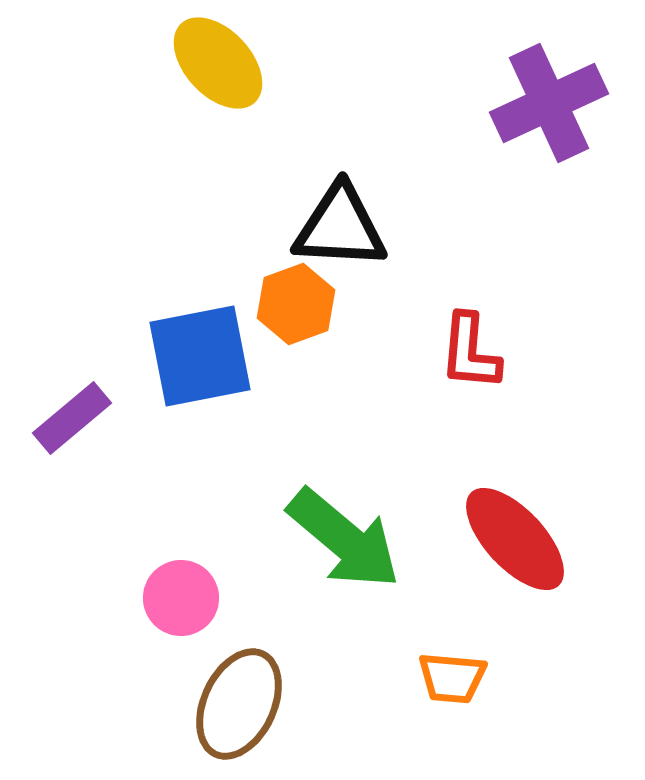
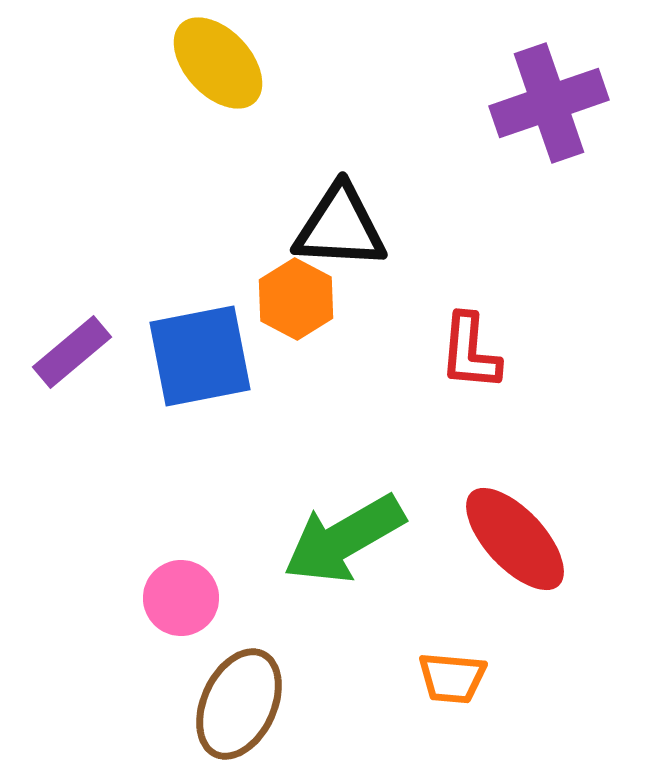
purple cross: rotated 6 degrees clockwise
orange hexagon: moved 5 px up; rotated 12 degrees counterclockwise
purple rectangle: moved 66 px up
green arrow: rotated 110 degrees clockwise
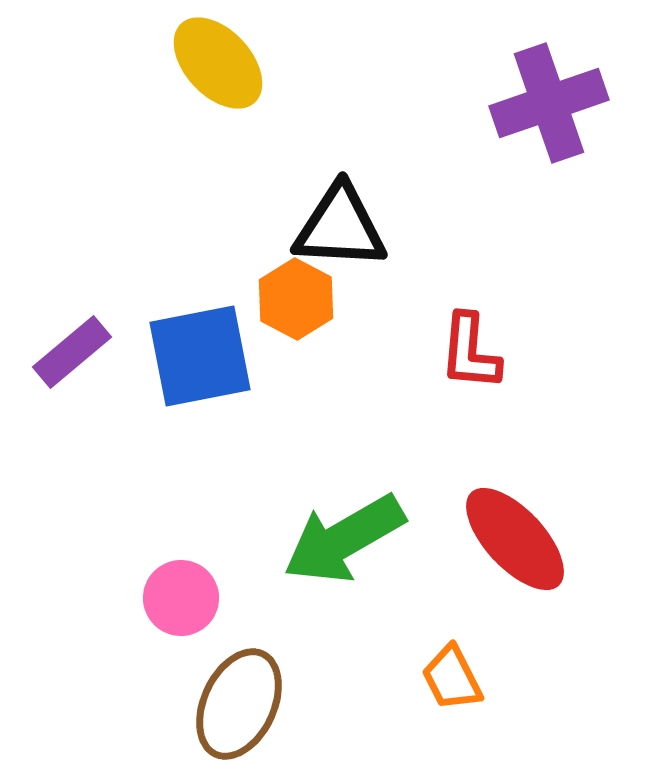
orange trapezoid: rotated 58 degrees clockwise
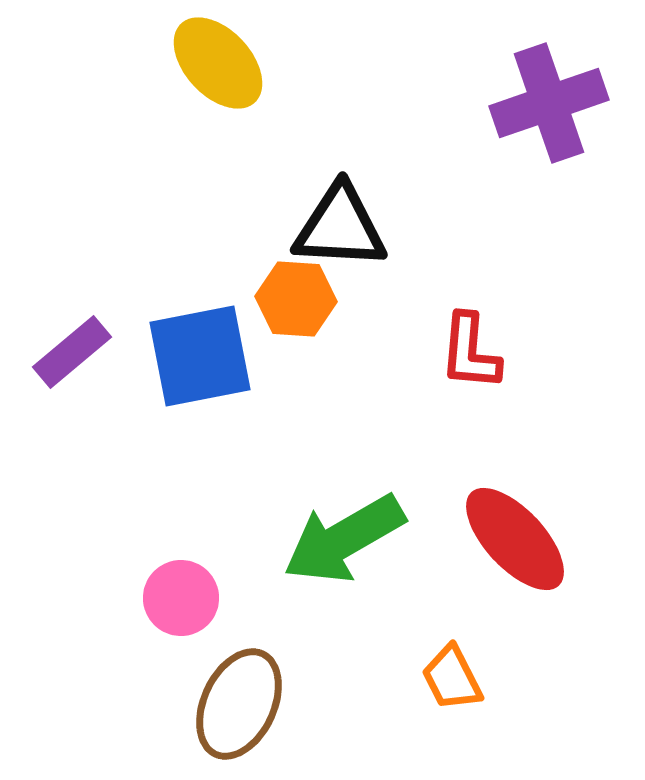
orange hexagon: rotated 24 degrees counterclockwise
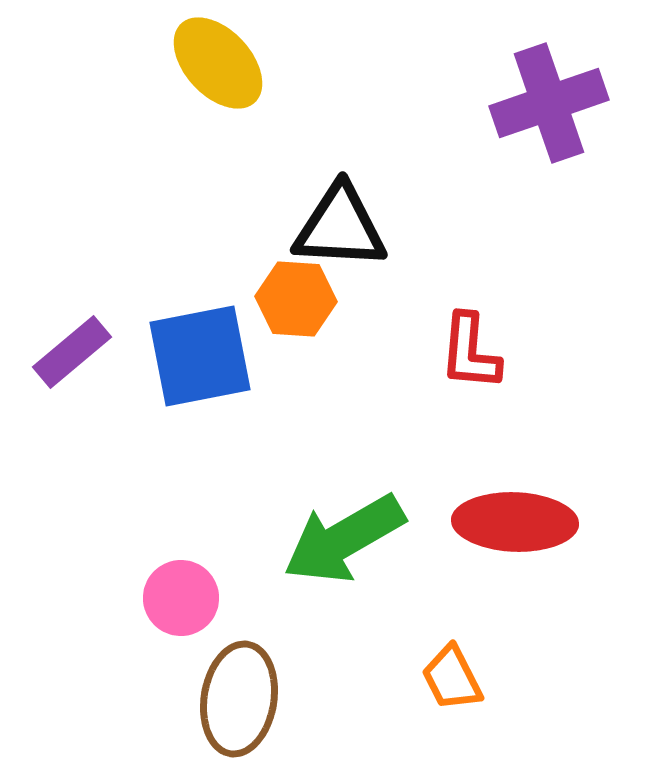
red ellipse: moved 17 px up; rotated 45 degrees counterclockwise
brown ellipse: moved 5 px up; rotated 16 degrees counterclockwise
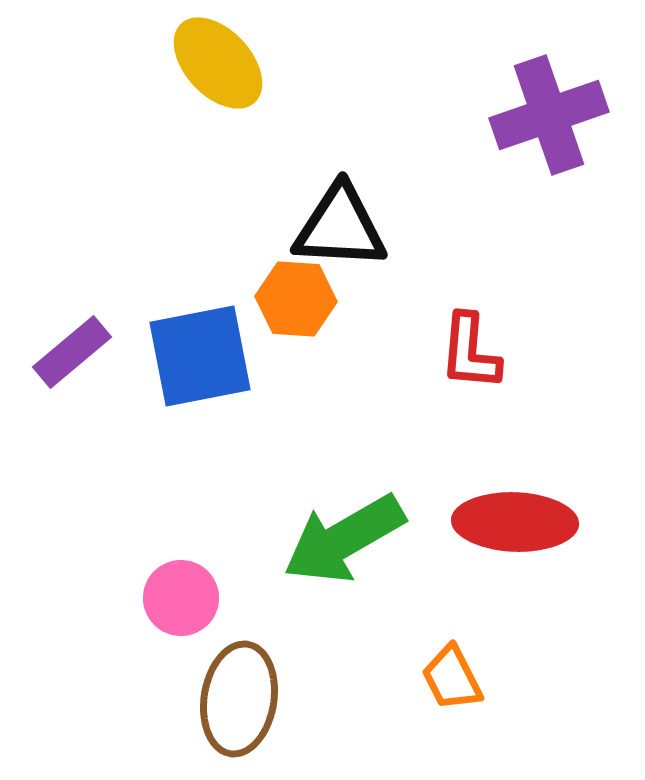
purple cross: moved 12 px down
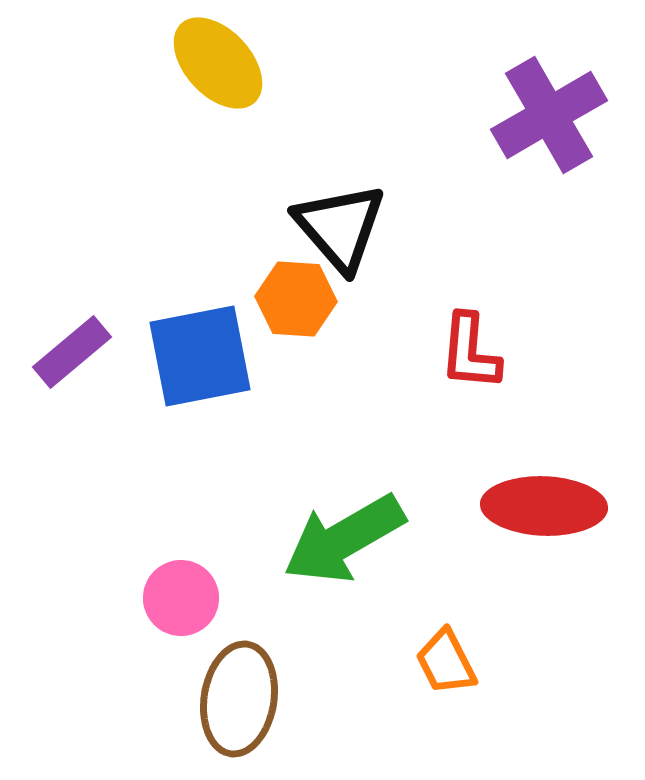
purple cross: rotated 11 degrees counterclockwise
black triangle: rotated 46 degrees clockwise
red ellipse: moved 29 px right, 16 px up
orange trapezoid: moved 6 px left, 16 px up
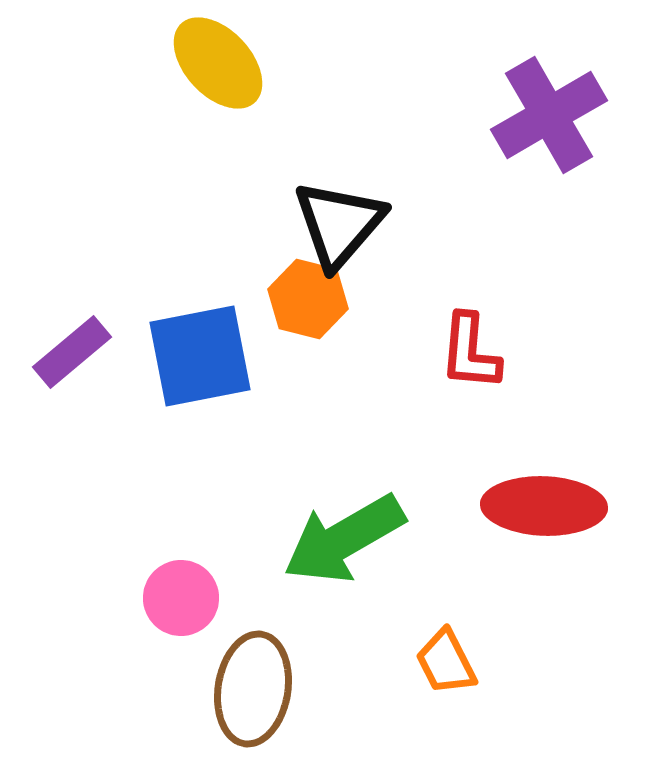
black triangle: moved 1 px left, 3 px up; rotated 22 degrees clockwise
orange hexagon: moved 12 px right; rotated 10 degrees clockwise
brown ellipse: moved 14 px right, 10 px up
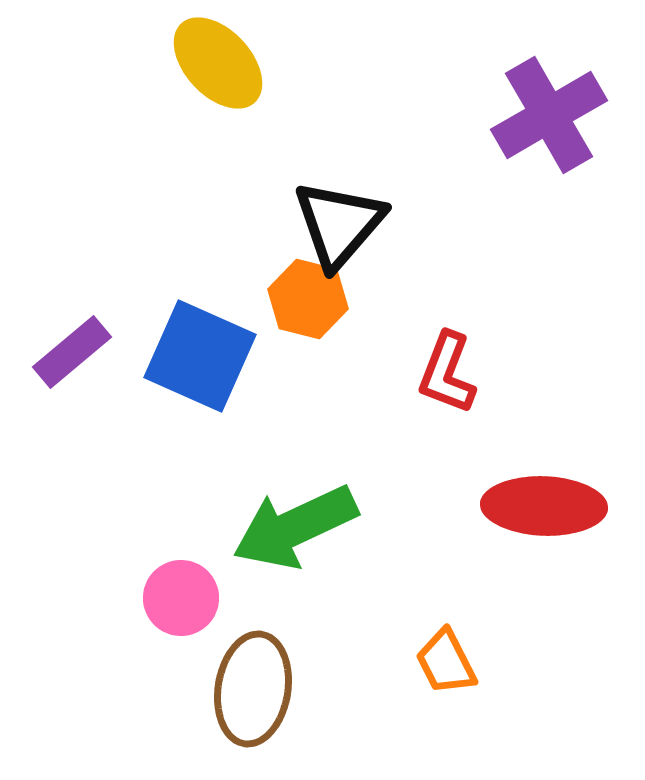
red L-shape: moved 23 px left, 21 px down; rotated 16 degrees clockwise
blue square: rotated 35 degrees clockwise
green arrow: moved 49 px left, 12 px up; rotated 5 degrees clockwise
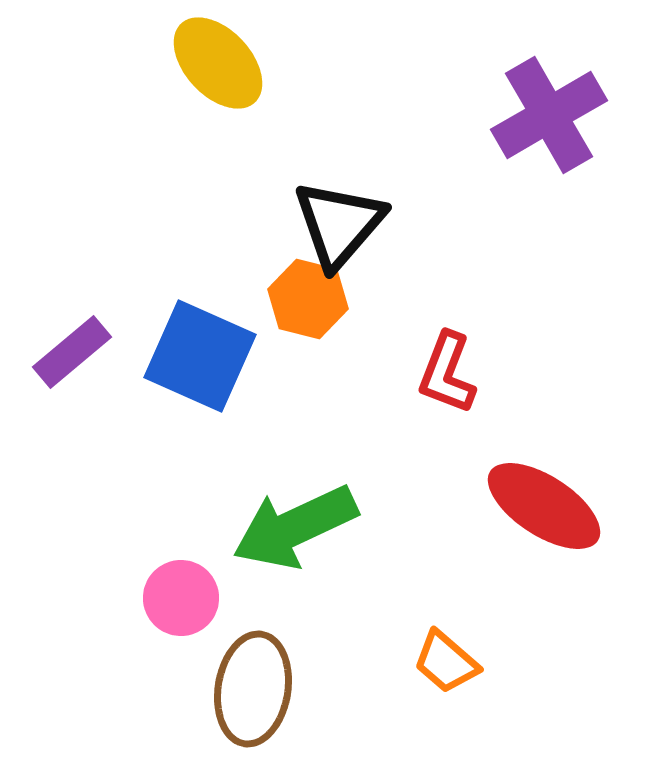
red ellipse: rotated 31 degrees clockwise
orange trapezoid: rotated 22 degrees counterclockwise
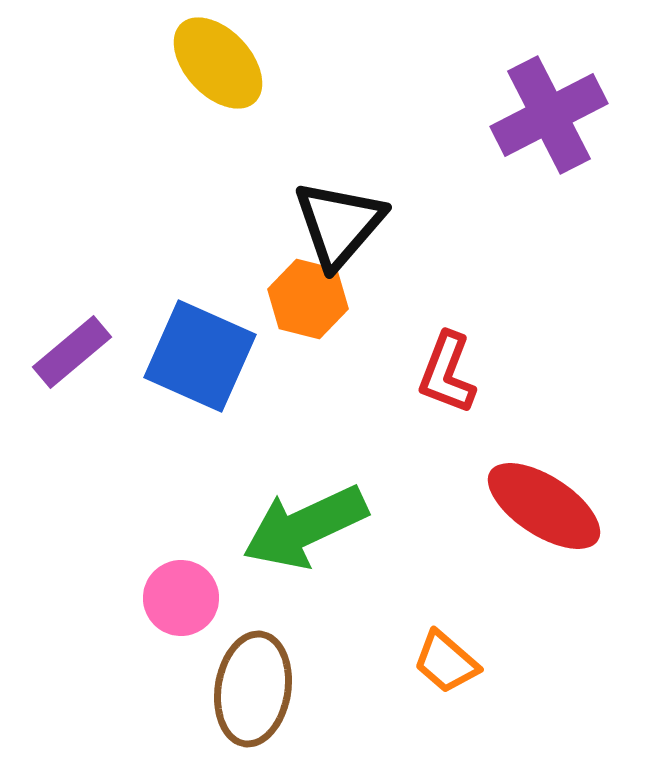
purple cross: rotated 3 degrees clockwise
green arrow: moved 10 px right
